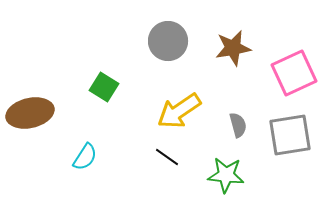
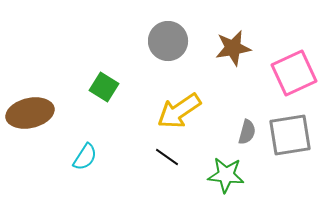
gray semicircle: moved 9 px right, 7 px down; rotated 30 degrees clockwise
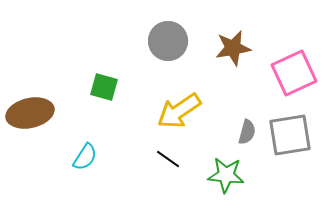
green square: rotated 16 degrees counterclockwise
black line: moved 1 px right, 2 px down
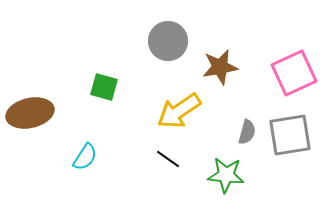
brown star: moved 13 px left, 19 px down
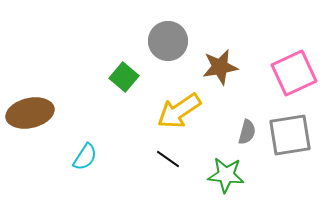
green square: moved 20 px right, 10 px up; rotated 24 degrees clockwise
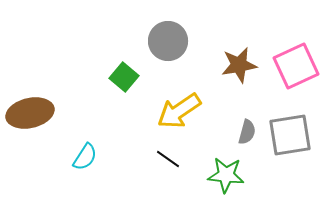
brown star: moved 19 px right, 2 px up
pink square: moved 2 px right, 7 px up
